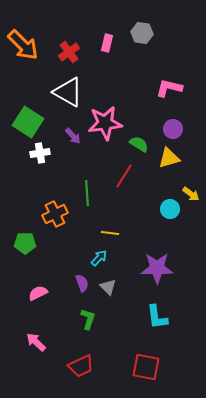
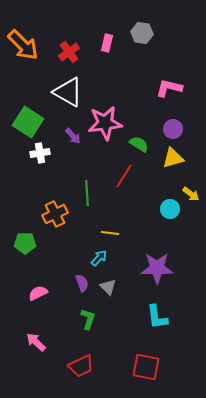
yellow triangle: moved 4 px right
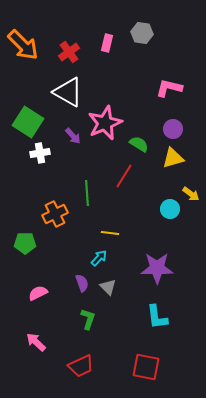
pink star: rotated 16 degrees counterclockwise
